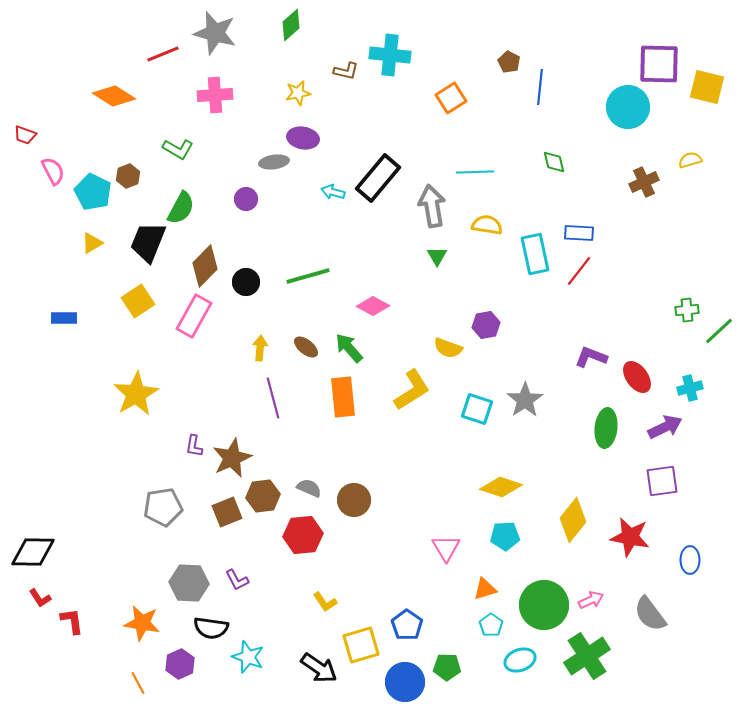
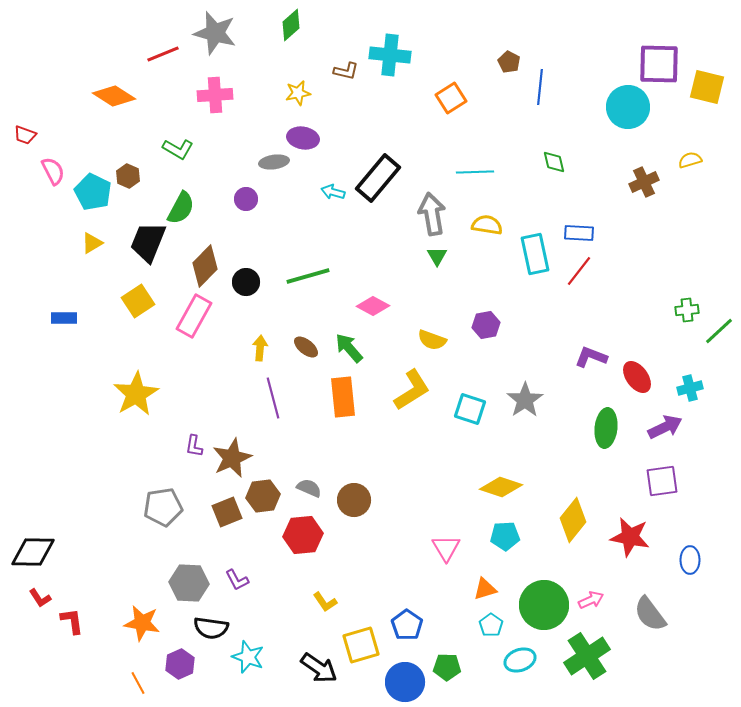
brown hexagon at (128, 176): rotated 15 degrees counterclockwise
gray arrow at (432, 206): moved 8 px down
yellow semicircle at (448, 348): moved 16 px left, 8 px up
cyan square at (477, 409): moved 7 px left
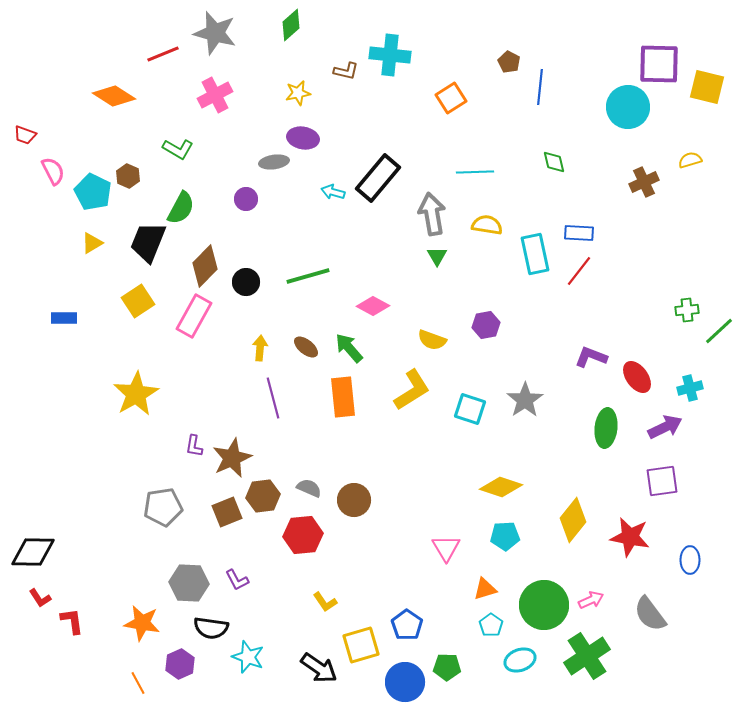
pink cross at (215, 95): rotated 24 degrees counterclockwise
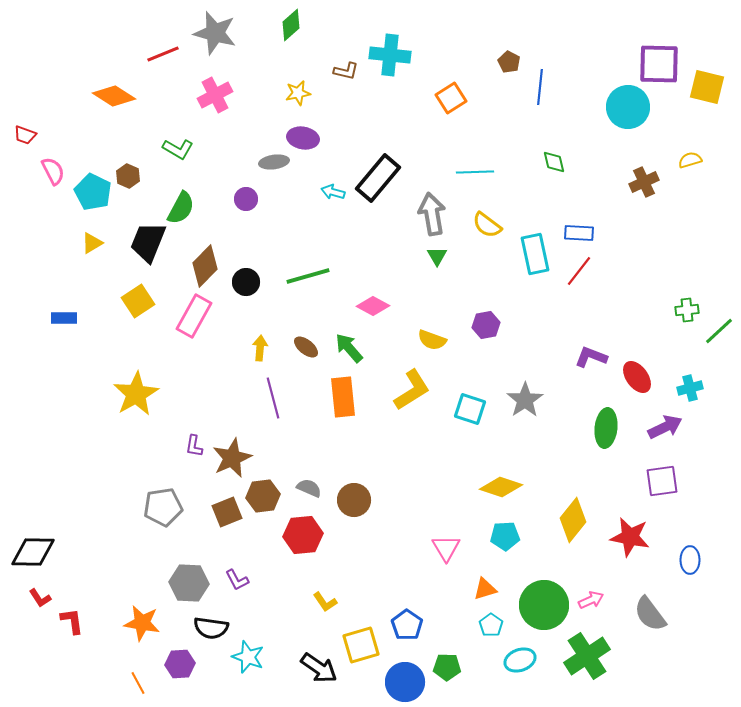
yellow semicircle at (487, 225): rotated 152 degrees counterclockwise
purple hexagon at (180, 664): rotated 20 degrees clockwise
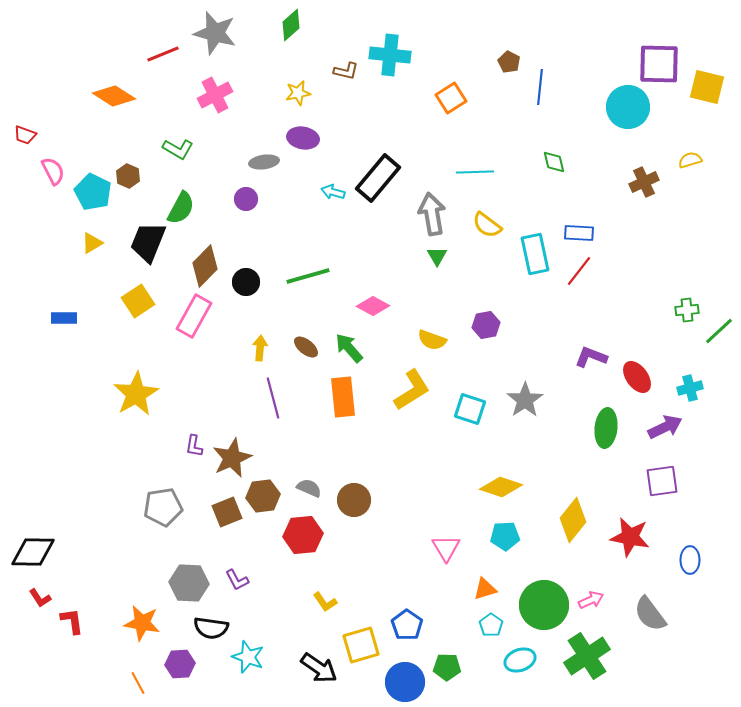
gray ellipse at (274, 162): moved 10 px left
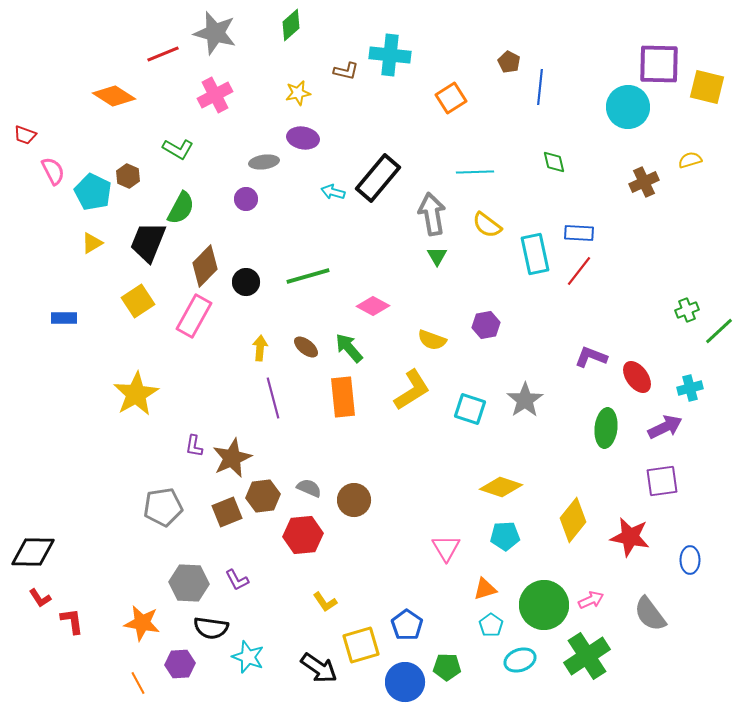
green cross at (687, 310): rotated 15 degrees counterclockwise
